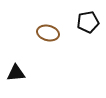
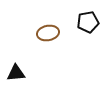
brown ellipse: rotated 25 degrees counterclockwise
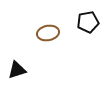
black triangle: moved 1 px right, 3 px up; rotated 12 degrees counterclockwise
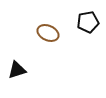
brown ellipse: rotated 35 degrees clockwise
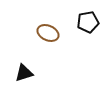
black triangle: moved 7 px right, 3 px down
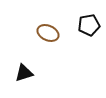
black pentagon: moved 1 px right, 3 px down
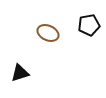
black triangle: moved 4 px left
